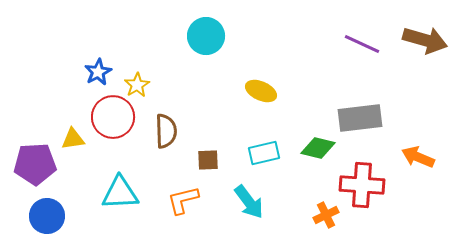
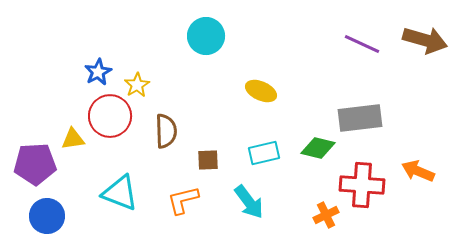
red circle: moved 3 px left, 1 px up
orange arrow: moved 14 px down
cyan triangle: rotated 24 degrees clockwise
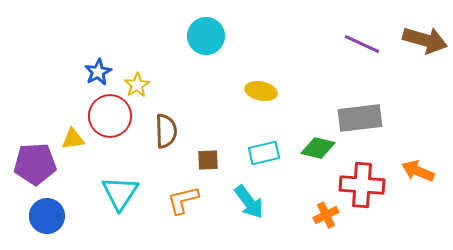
yellow ellipse: rotated 12 degrees counterclockwise
cyan triangle: rotated 42 degrees clockwise
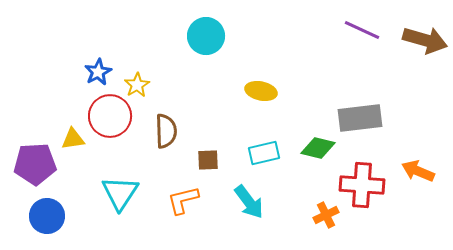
purple line: moved 14 px up
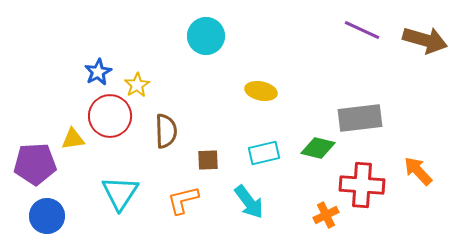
orange arrow: rotated 24 degrees clockwise
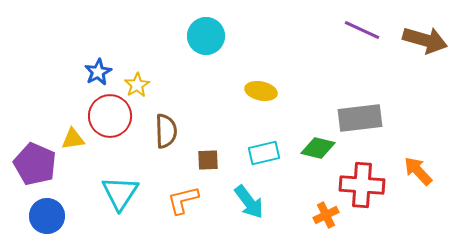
purple pentagon: rotated 27 degrees clockwise
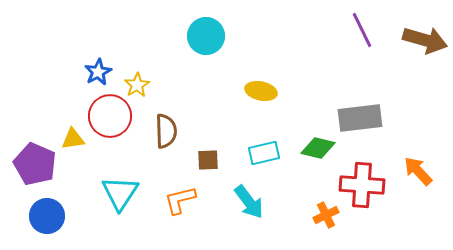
purple line: rotated 39 degrees clockwise
orange L-shape: moved 3 px left
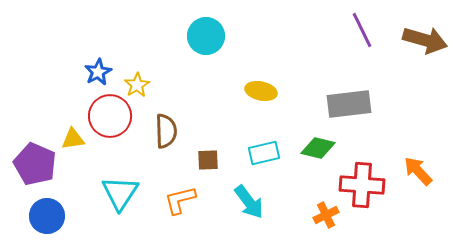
gray rectangle: moved 11 px left, 14 px up
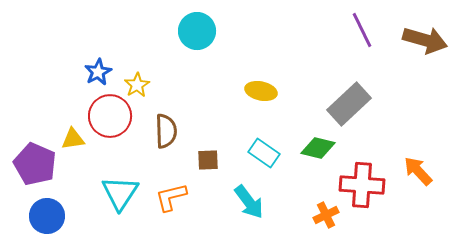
cyan circle: moved 9 px left, 5 px up
gray rectangle: rotated 36 degrees counterclockwise
cyan rectangle: rotated 48 degrees clockwise
orange L-shape: moved 9 px left, 3 px up
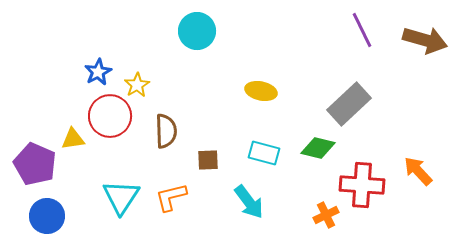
cyan rectangle: rotated 20 degrees counterclockwise
cyan triangle: moved 1 px right, 4 px down
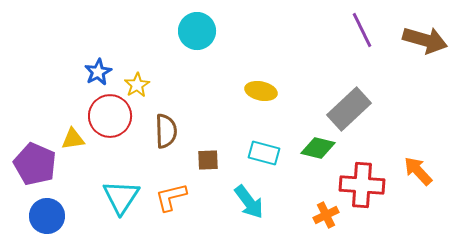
gray rectangle: moved 5 px down
